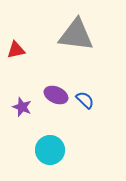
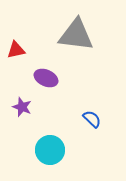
purple ellipse: moved 10 px left, 17 px up
blue semicircle: moved 7 px right, 19 px down
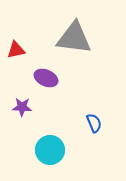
gray triangle: moved 2 px left, 3 px down
purple star: rotated 18 degrees counterclockwise
blue semicircle: moved 2 px right, 4 px down; rotated 24 degrees clockwise
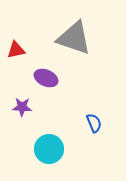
gray triangle: rotated 12 degrees clockwise
cyan circle: moved 1 px left, 1 px up
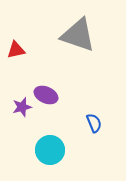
gray triangle: moved 4 px right, 3 px up
purple ellipse: moved 17 px down
purple star: rotated 18 degrees counterclockwise
cyan circle: moved 1 px right, 1 px down
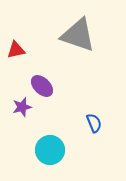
purple ellipse: moved 4 px left, 9 px up; rotated 20 degrees clockwise
